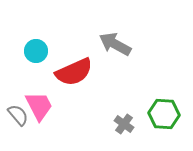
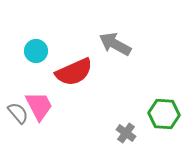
gray semicircle: moved 2 px up
gray cross: moved 2 px right, 9 px down
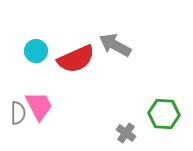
gray arrow: moved 1 px down
red semicircle: moved 2 px right, 13 px up
gray semicircle: rotated 40 degrees clockwise
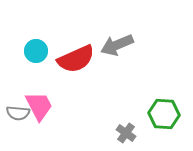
gray arrow: moved 2 px right; rotated 52 degrees counterclockwise
gray semicircle: rotated 95 degrees clockwise
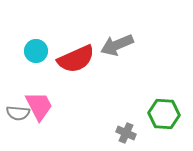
gray cross: rotated 12 degrees counterclockwise
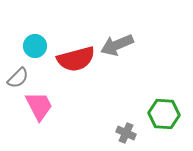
cyan circle: moved 1 px left, 5 px up
red semicircle: rotated 9 degrees clockwise
gray semicircle: moved 35 px up; rotated 50 degrees counterclockwise
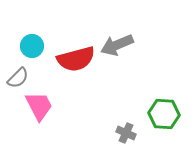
cyan circle: moved 3 px left
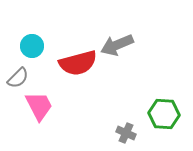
red semicircle: moved 2 px right, 4 px down
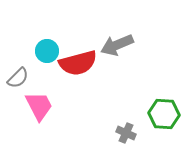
cyan circle: moved 15 px right, 5 px down
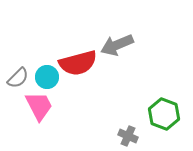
cyan circle: moved 26 px down
green hexagon: rotated 16 degrees clockwise
gray cross: moved 2 px right, 3 px down
